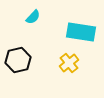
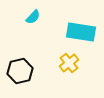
black hexagon: moved 2 px right, 11 px down
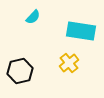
cyan rectangle: moved 1 px up
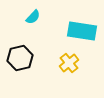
cyan rectangle: moved 1 px right
black hexagon: moved 13 px up
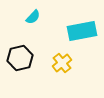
cyan rectangle: rotated 20 degrees counterclockwise
yellow cross: moved 7 px left
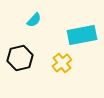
cyan semicircle: moved 1 px right, 3 px down
cyan rectangle: moved 4 px down
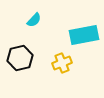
cyan rectangle: moved 2 px right
yellow cross: rotated 18 degrees clockwise
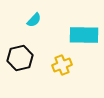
cyan rectangle: rotated 12 degrees clockwise
yellow cross: moved 2 px down
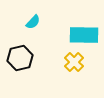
cyan semicircle: moved 1 px left, 2 px down
yellow cross: moved 12 px right, 3 px up; rotated 24 degrees counterclockwise
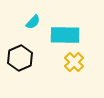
cyan rectangle: moved 19 px left
black hexagon: rotated 10 degrees counterclockwise
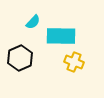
cyan rectangle: moved 4 px left, 1 px down
yellow cross: rotated 24 degrees counterclockwise
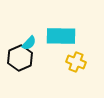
cyan semicircle: moved 4 px left, 21 px down
yellow cross: moved 2 px right
